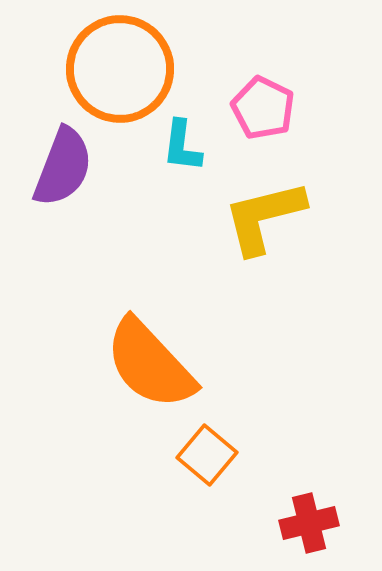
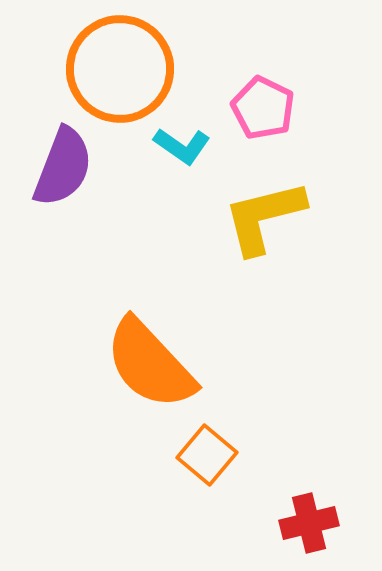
cyan L-shape: rotated 62 degrees counterclockwise
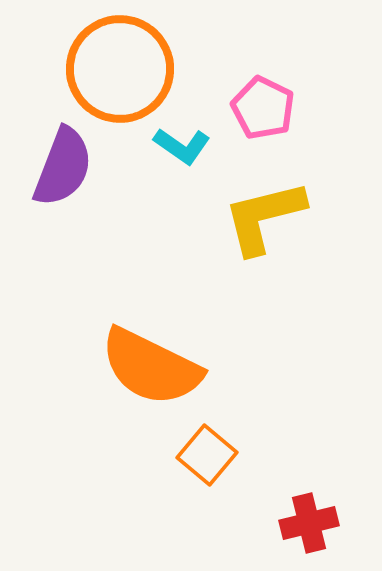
orange semicircle: moved 1 px right, 3 px down; rotated 21 degrees counterclockwise
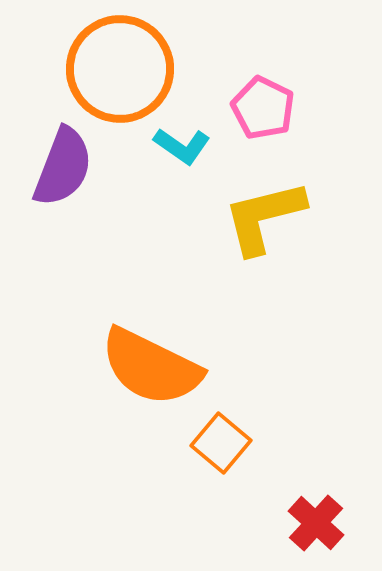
orange square: moved 14 px right, 12 px up
red cross: moved 7 px right; rotated 34 degrees counterclockwise
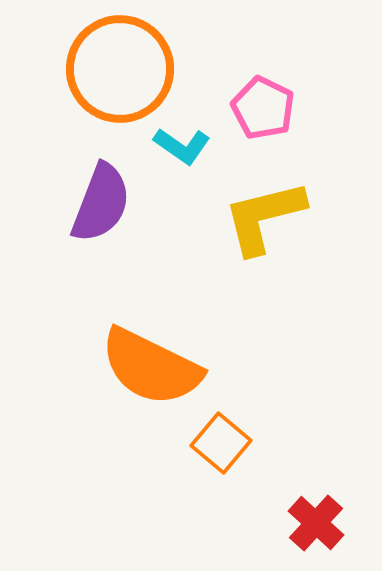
purple semicircle: moved 38 px right, 36 px down
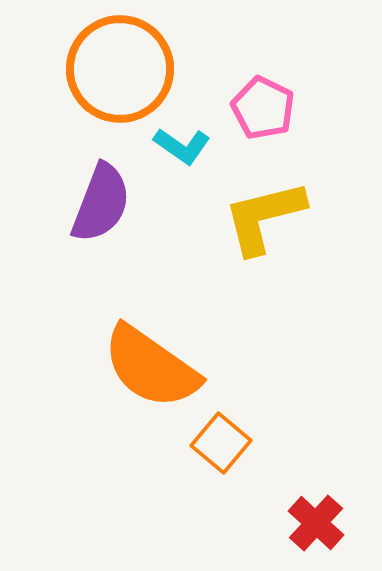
orange semicircle: rotated 9 degrees clockwise
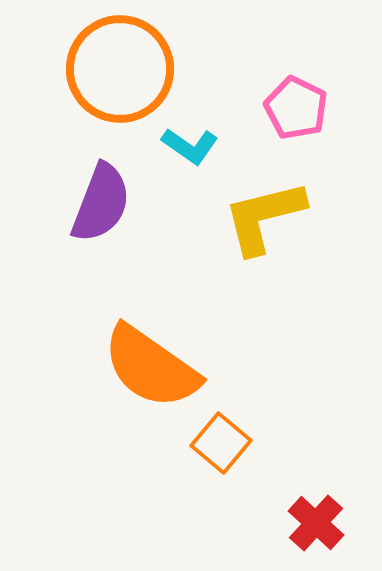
pink pentagon: moved 33 px right
cyan L-shape: moved 8 px right
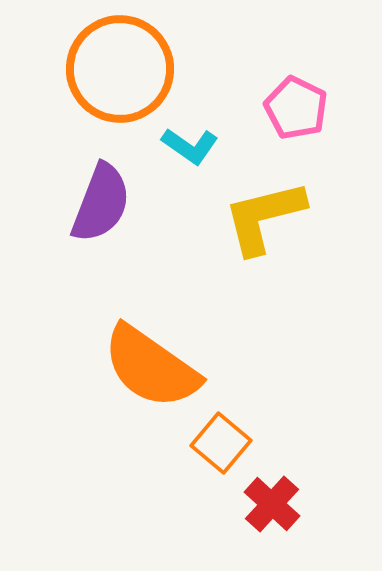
red cross: moved 44 px left, 19 px up
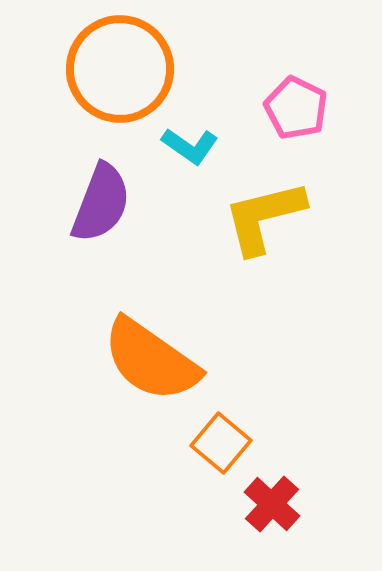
orange semicircle: moved 7 px up
